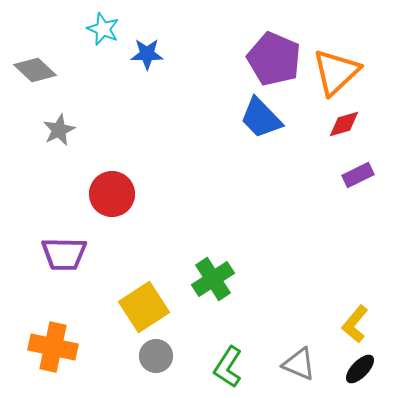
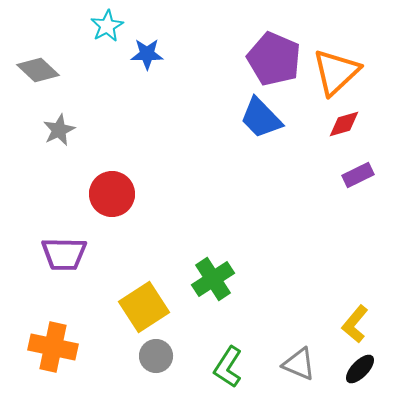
cyan star: moved 4 px right, 3 px up; rotated 20 degrees clockwise
gray diamond: moved 3 px right
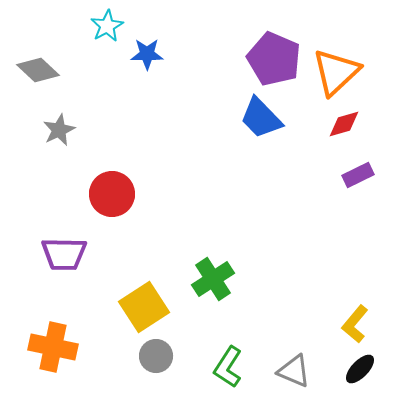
gray triangle: moved 5 px left, 7 px down
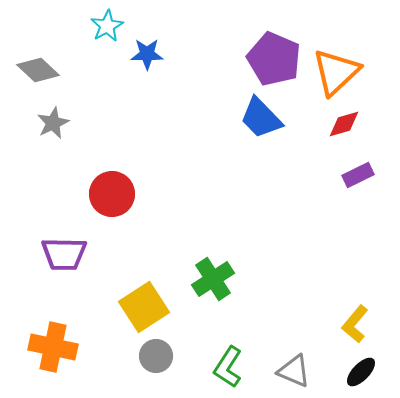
gray star: moved 6 px left, 7 px up
black ellipse: moved 1 px right, 3 px down
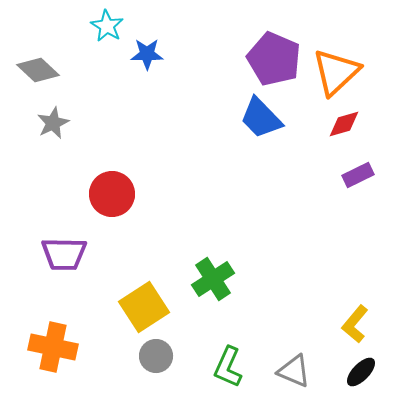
cyan star: rotated 12 degrees counterclockwise
green L-shape: rotated 9 degrees counterclockwise
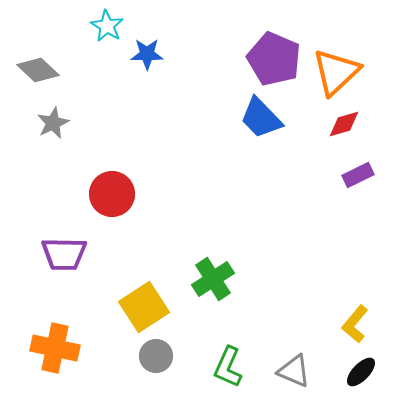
orange cross: moved 2 px right, 1 px down
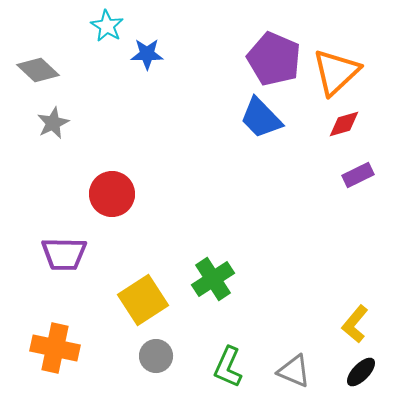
yellow square: moved 1 px left, 7 px up
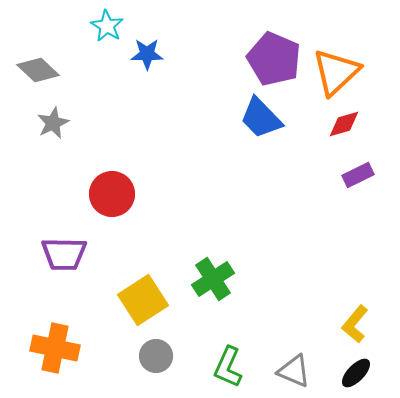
black ellipse: moved 5 px left, 1 px down
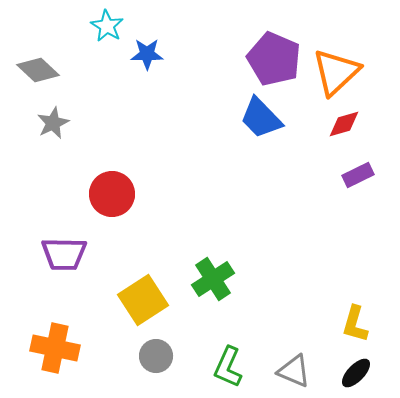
yellow L-shape: rotated 24 degrees counterclockwise
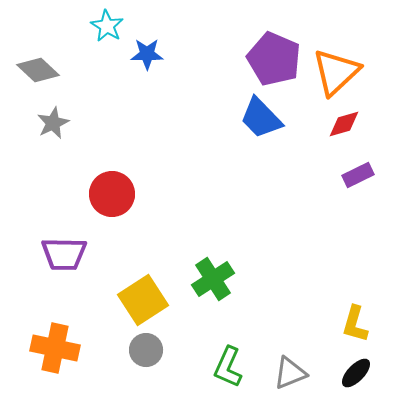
gray circle: moved 10 px left, 6 px up
gray triangle: moved 4 px left, 2 px down; rotated 45 degrees counterclockwise
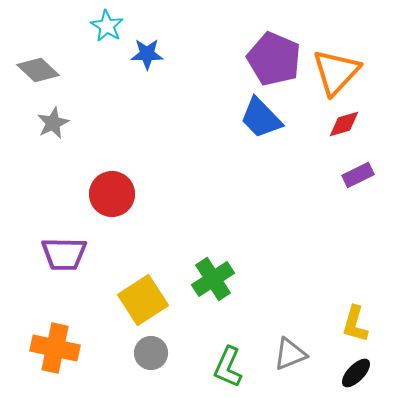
orange triangle: rotated 4 degrees counterclockwise
gray circle: moved 5 px right, 3 px down
gray triangle: moved 19 px up
